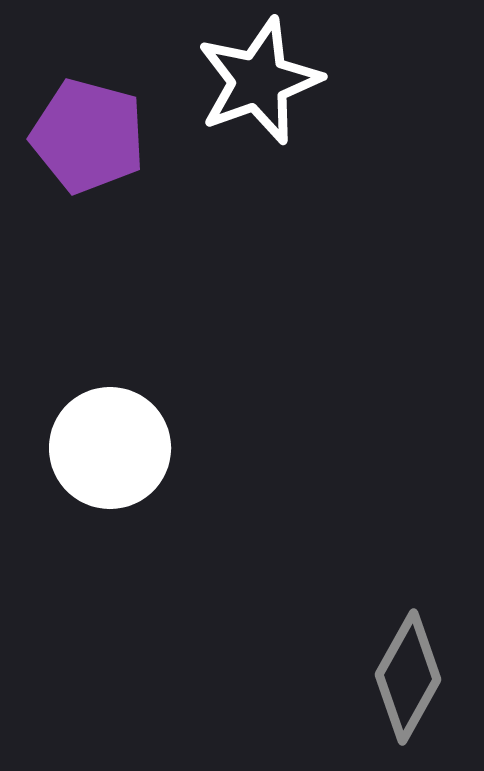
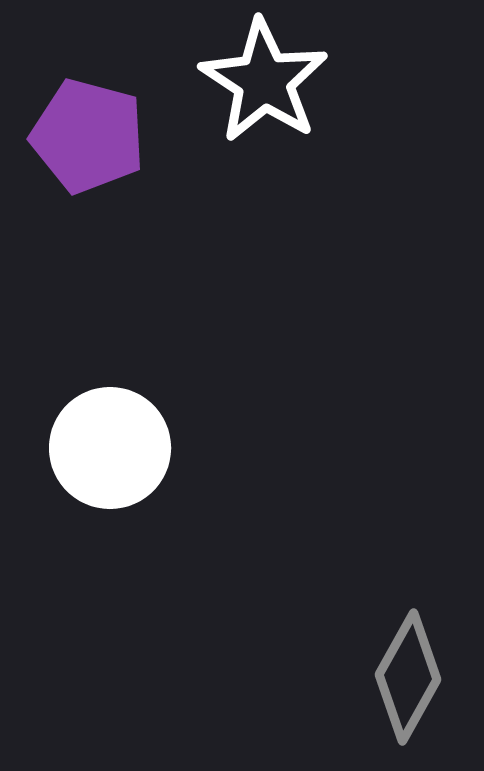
white star: moved 5 px right; rotated 19 degrees counterclockwise
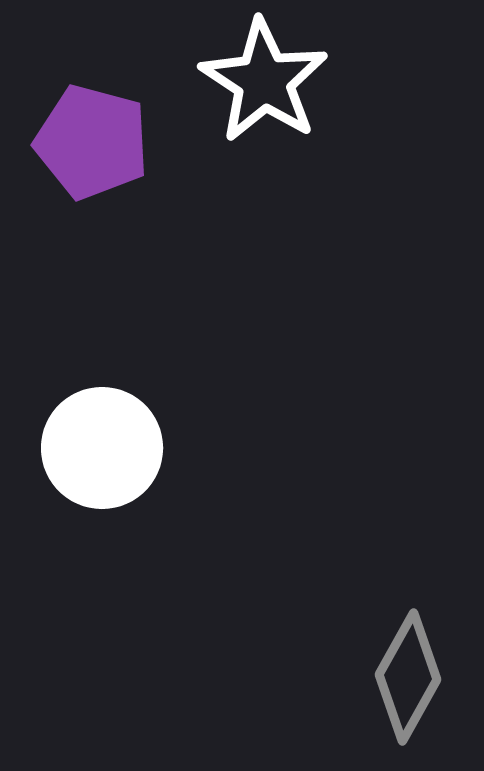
purple pentagon: moved 4 px right, 6 px down
white circle: moved 8 px left
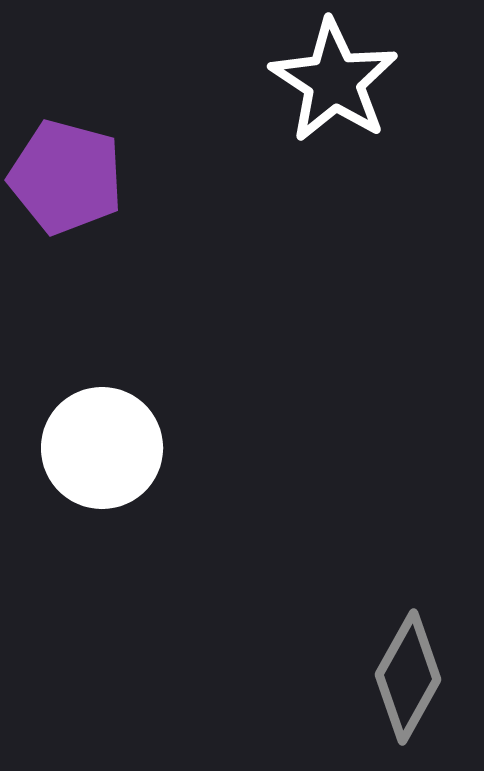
white star: moved 70 px right
purple pentagon: moved 26 px left, 35 px down
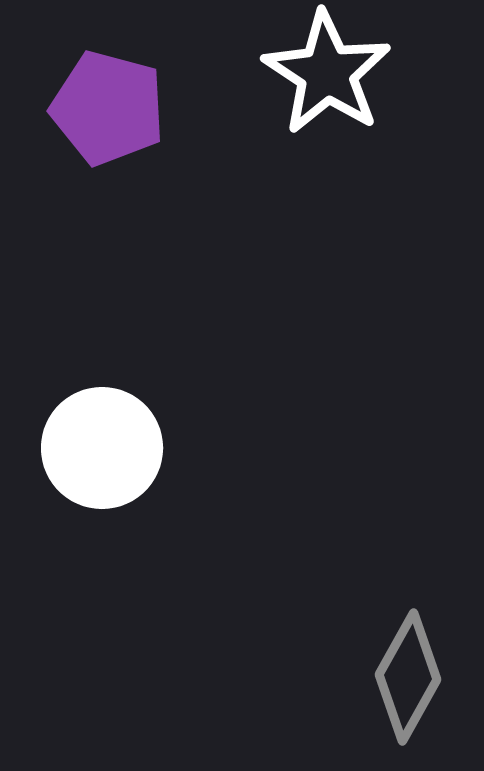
white star: moved 7 px left, 8 px up
purple pentagon: moved 42 px right, 69 px up
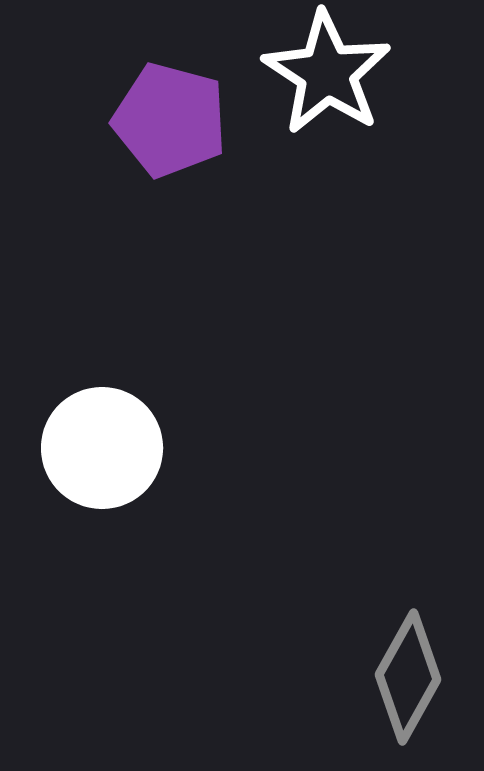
purple pentagon: moved 62 px right, 12 px down
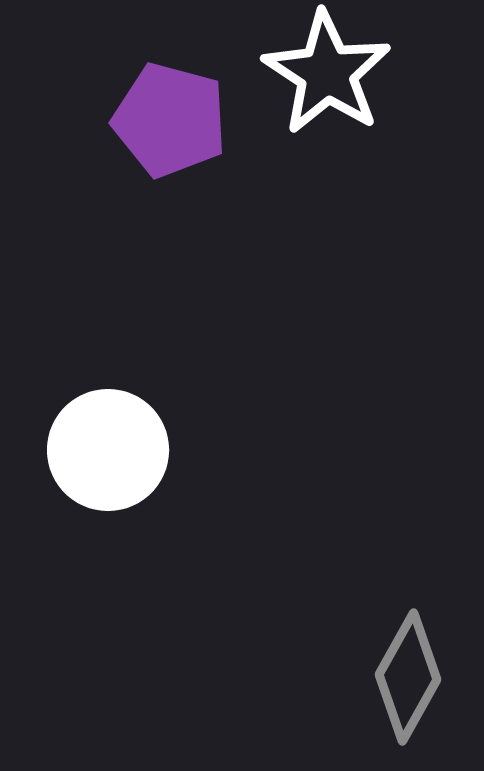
white circle: moved 6 px right, 2 px down
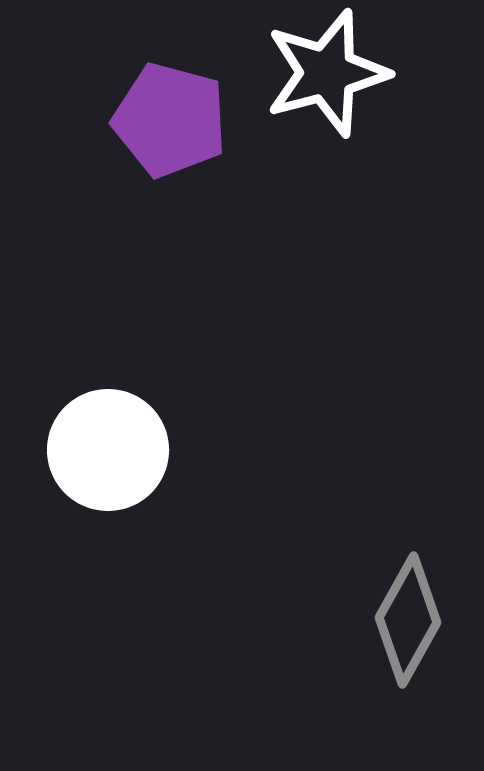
white star: rotated 24 degrees clockwise
gray diamond: moved 57 px up
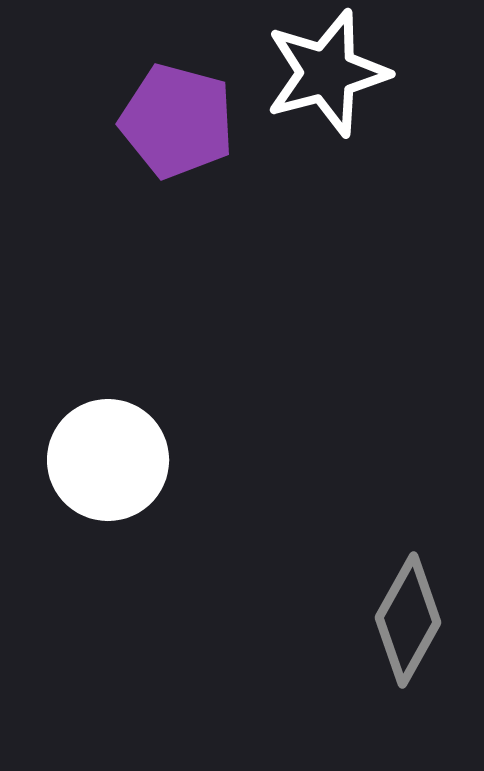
purple pentagon: moved 7 px right, 1 px down
white circle: moved 10 px down
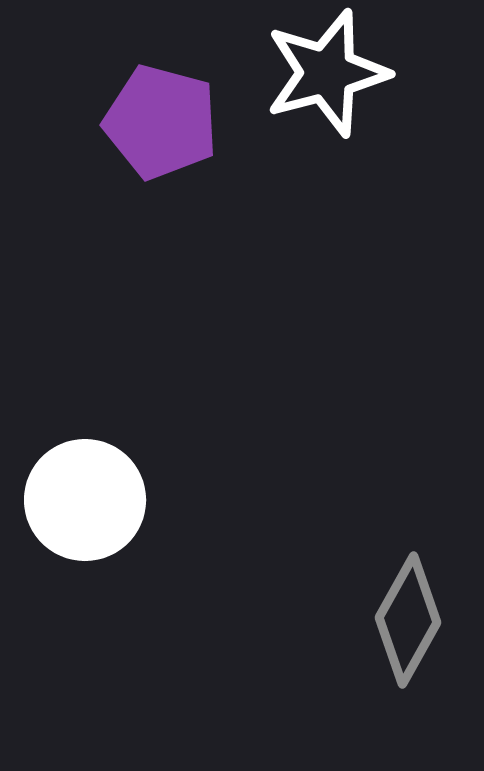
purple pentagon: moved 16 px left, 1 px down
white circle: moved 23 px left, 40 px down
